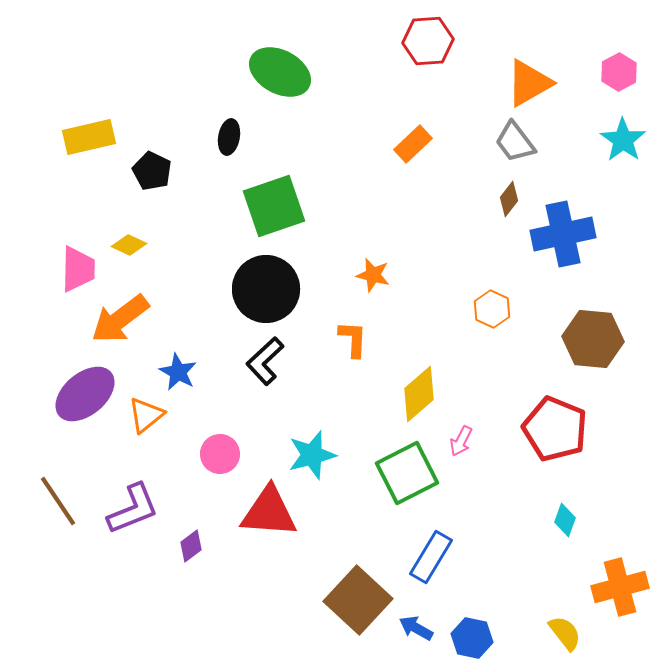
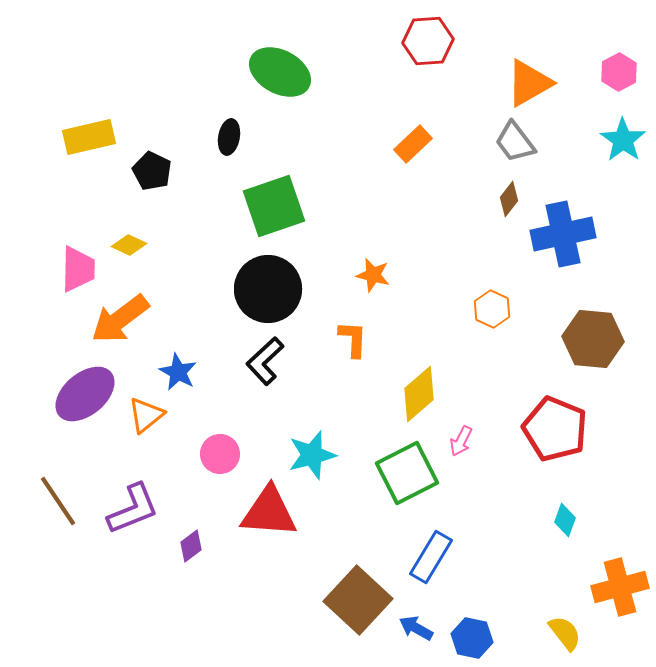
black circle at (266, 289): moved 2 px right
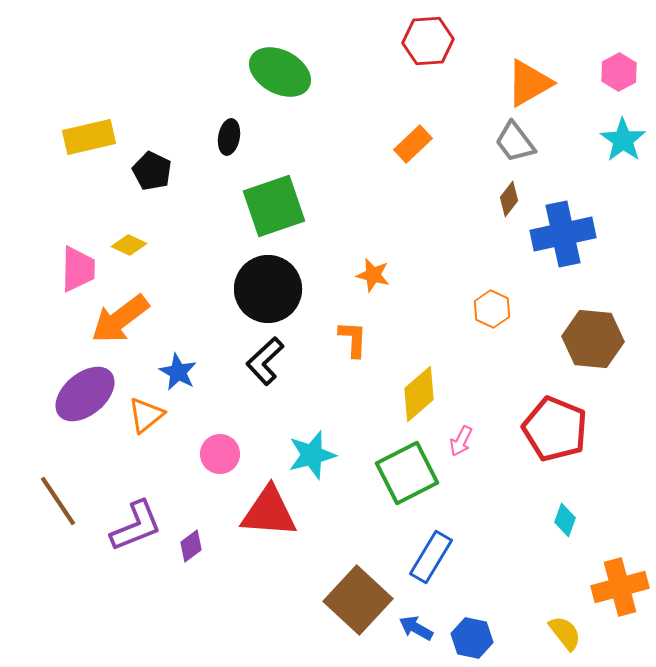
purple L-shape at (133, 509): moved 3 px right, 17 px down
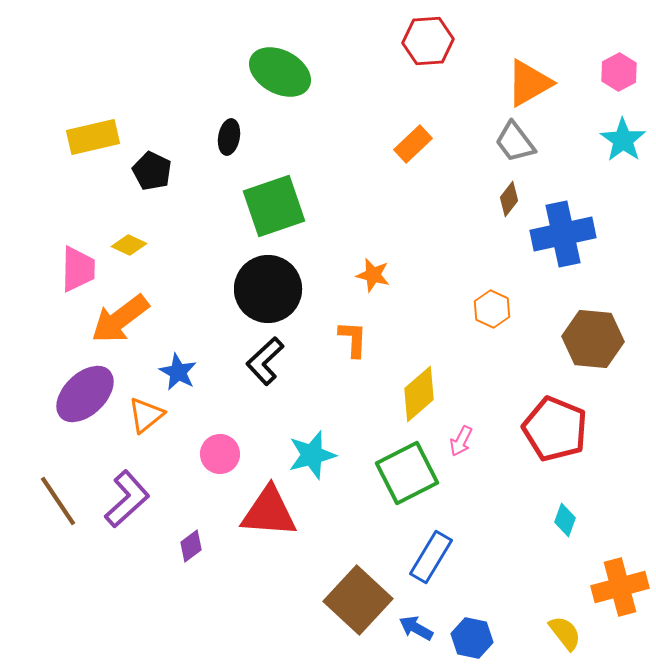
yellow rectangle at (89, 137): moved 4 px right
purple ellipse at (85, 394): rotated 4 degrees counterclockwise
purple L-shape at (136, 526): moved 9 px left, 27 px up; rotated 20 degrees counterclockwise
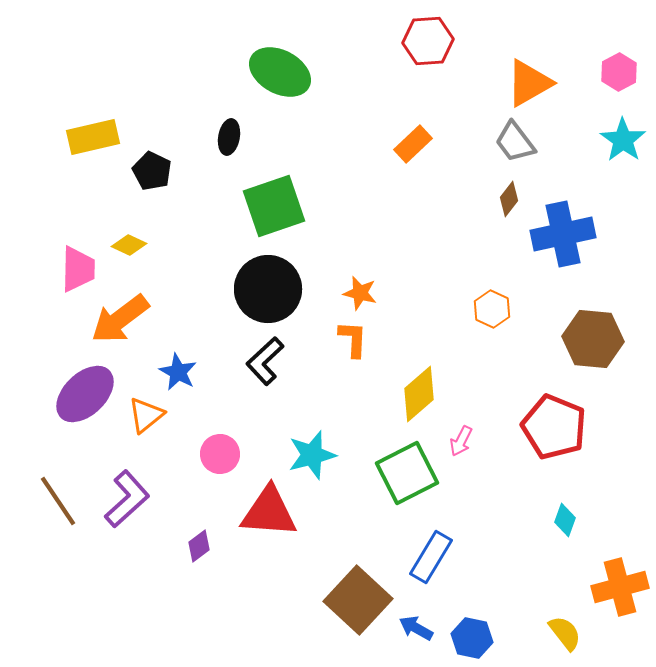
orange star at (373, 275): moved 13 px left, 18 px down
red pentagon at (555, 429): moved 1 px left, 2 px up
purple diamond at (191, 546): moved 8 px right
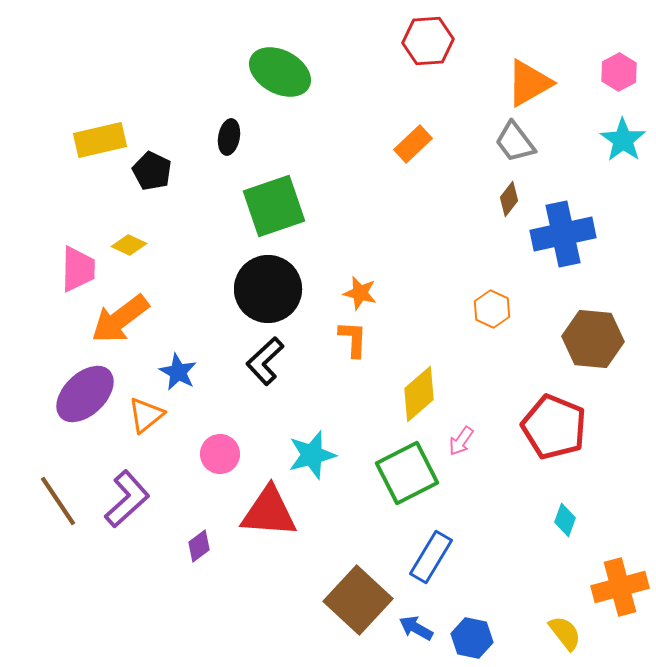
yellow rectangle at (93, 137): moved 7 px right, 3 px down
pink arrow at (461, 441): rotated 8 degrees clockwise
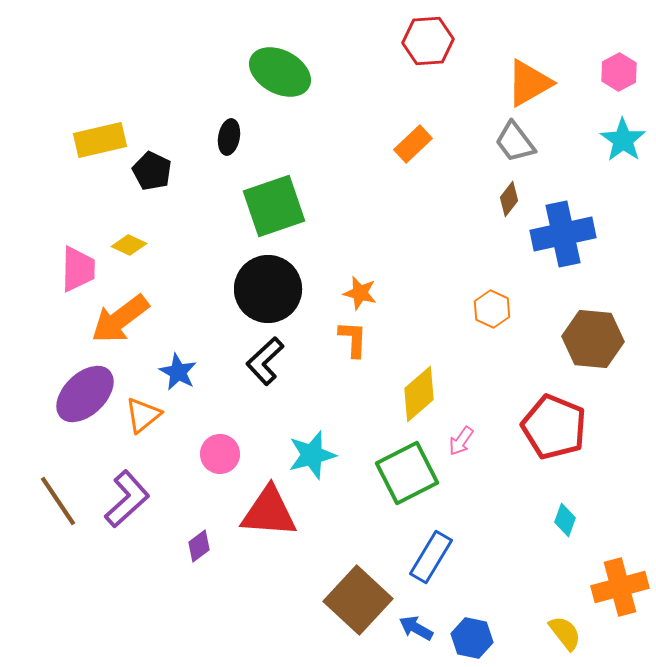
orange triangle at (146, 415): moved 3 px left
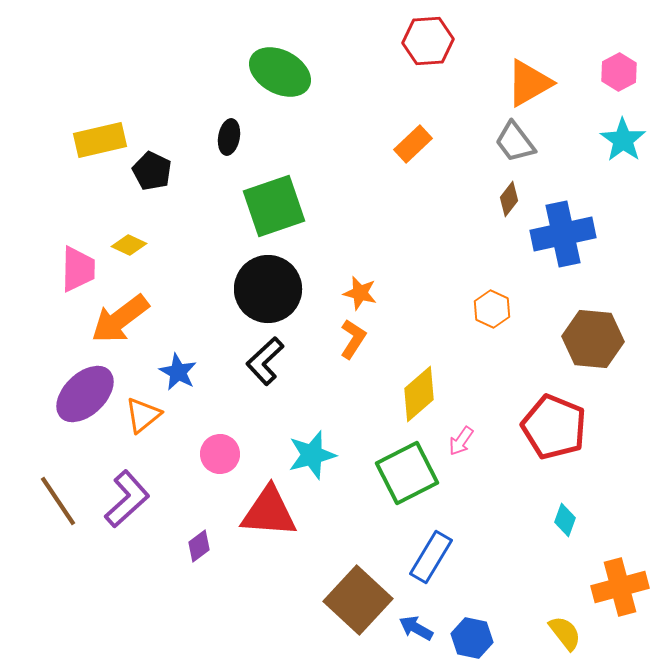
orange L-shape at (353, 339): rotated 30 degrees clockwise
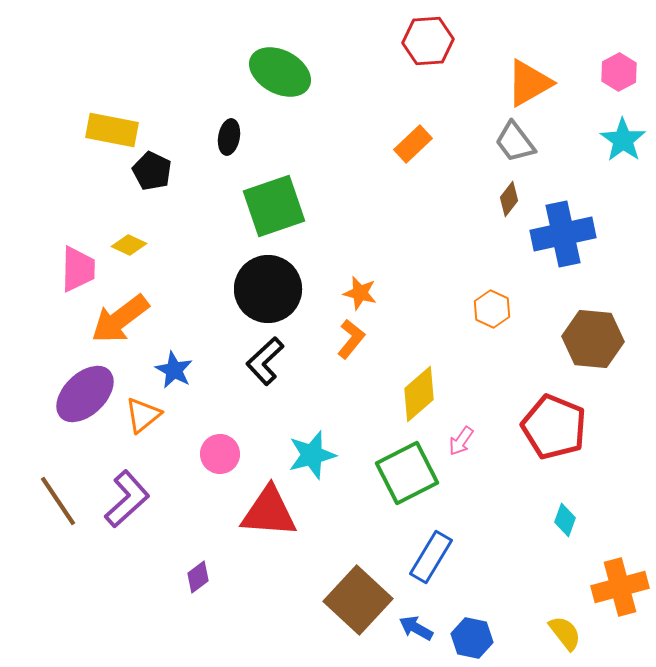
yellow rectangle at (100, 140): moved 12 px right, 10 px up; rotated 24 degrees clockwise
orange L-shape at (353, 339): moved 2 px left; rotated 6 degrees clockwise
blue star at (178, 372): moved 4 px left, 2 px up
purple diamond at (199, 546): moved 1 px left, 31 px down
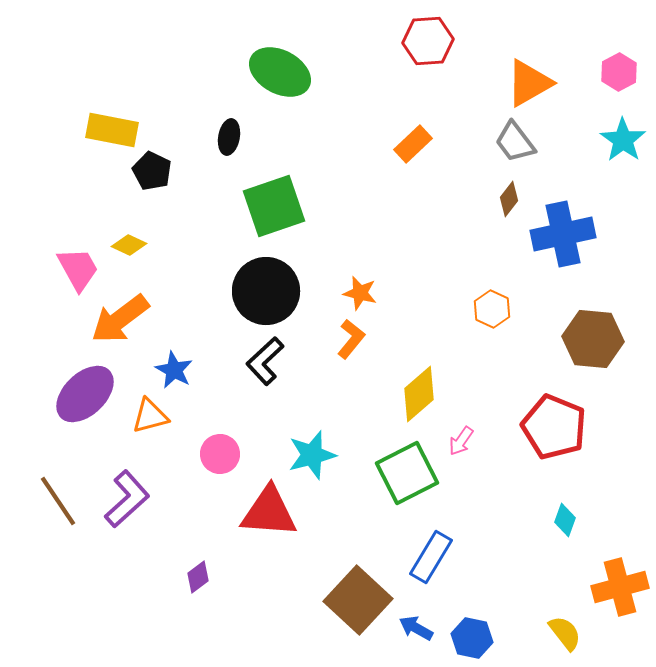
pink trapezoid at (78, 269): rotated 30 degrees counterclockwise
black circle at (268, 289): moved 2 px left, 2 px down
orange triangle at (143, 415): moved 7 px right, 1 px down; rotated 24 degrees clockwise
